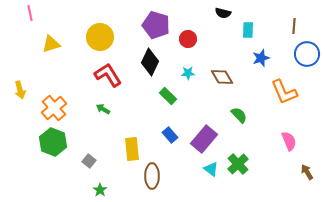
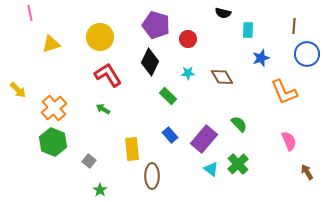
yellow arrow: moved 2 px left; rotated 30 degrees counterclockwise
green semicircle: moved 9 px down
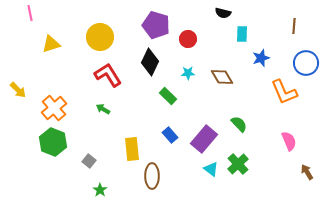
cyan rectangle: moved 6 px left, 4 px down
blue circle: moved 1 px left, 9 px down
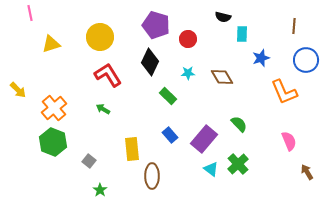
black semicircle: moved 4 px down
blue circle: moved 3 px up
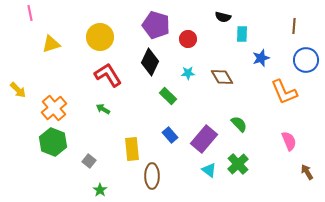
cyan triangle: moved 2 px left, 1 px down
